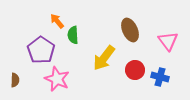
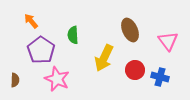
orange arrow: moved 26 px left
yellow arrow: rotated 12 degrees counterclockwise
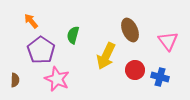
green semicircle: rotated 18 degrees clockwise
yellow arrow: moved 2 px right, 2 px up
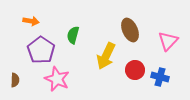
orange arrow: rotated 140 degrees clockwise
pink triangle: rotated 20 degrees clockwise
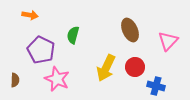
orange arrow: moved 1 px left, 6 px up
purple pentagon: rotated 8 degrees counterclockwise
yellow arrow: moved 12 px down
red circle: moved 3 px up
blue cross: moved 4 px left, 9 px down
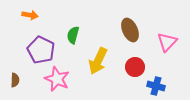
pink triangle: moved 1 px left, 1 px down
yellow arrow: moved 8 px left, 7 px up
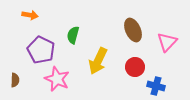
brown ellipse: moved 3 px right
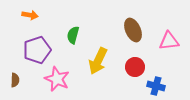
pink triangle: moved 2 px right, 1 px up; rotated 40 degrees clockwise
purple pentagon: moved 4 px left; rotated 28 degrees clockwise
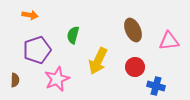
pink star: rotated 25 degrees clockwise
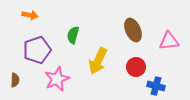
red circle: moved 1 px right
